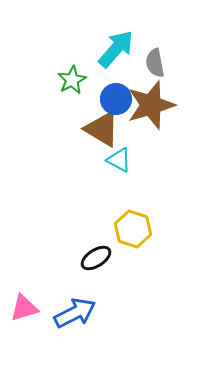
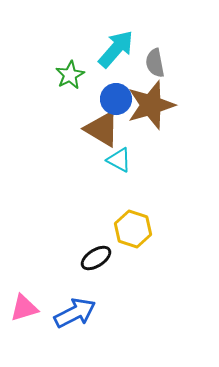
green star: moved 2 px left, 5 px up
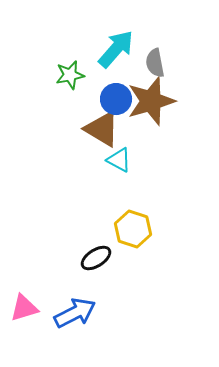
green star: rotated 16 degrees clockwise
brown star: moved 4 px up
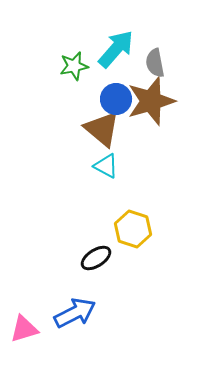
green star: moved 4 px right, 9 px up
brown triangle: rotated 9 degrees clockwise
cyan triangle: moved 13 px left, 6 px down
pink triangle: moved 21 px down
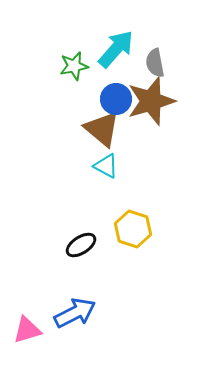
black ellipse: moved 15 px left, 13 px up
pink triangle: moved 3 px right, 1 px down
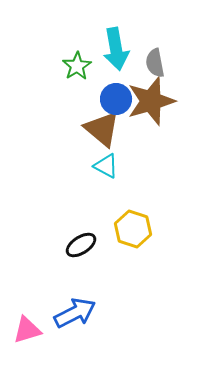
cyan arrow: rotated 129 degrees clockwise
green star: moved 3 px right; rotated 20 degrees counterclockwise
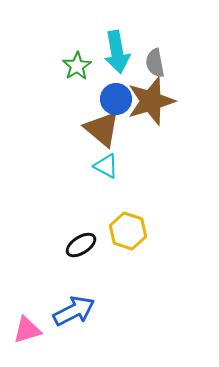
cyan arrow: moved 1 px right, 3 px down
yellow hexagon: moved 5 px left, 2 px down
blue arrow: moved 1 px left, 2 px up
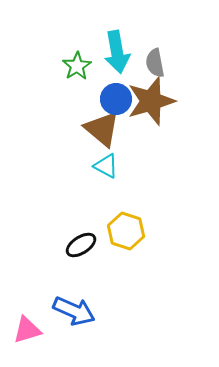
yellow hexagon: moved 2 px left
blue arrow: rotated 51 degrees clockwise
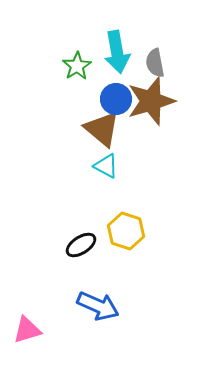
blue arrow: moved 24 px right, 5 px up
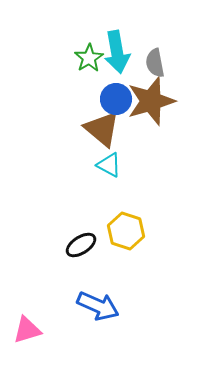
green star: moved 12 px right, 8 px up
cyan triangle: moved 3 px right, 1 px up
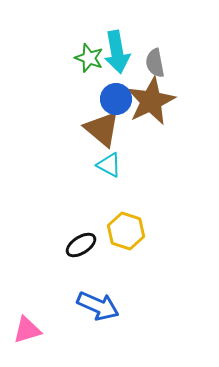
green star: rotated 20 degrees counterclockwise
brown star: rotated 9 degrees counterclockwise
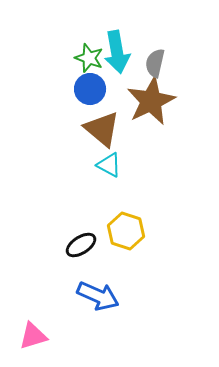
gray semicircle: rotated 24 degrees clockwise
blue circle: moved 26 px left, 10 px up
blue arrow: moved 10 px up
pink triangle: moved 6 px right, 6 px down
